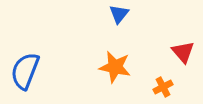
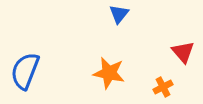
orange star: moved 6 px left, 6 px down
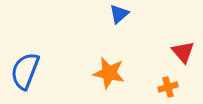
blue triangle: rotated 10 degrees clockwise
orange cross: moved 5 px right; rotated 12 degrees clockwise
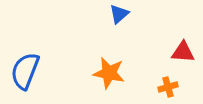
red triangle: rotated 45 degrees counterclockwise
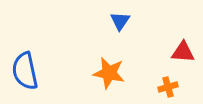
blue triangle: moved 1 px right, 7 px down; rotated 15 degrees counterclockwise
blue semicircle: rotated 33 degrees counterclockwise
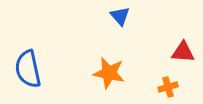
blue triangle: moved 5 px up; rotated 15 degrees counterclockwise
blue semicircle: moved 3 px right, 2 px up
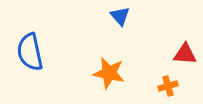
red triangle: moved 2 px right, 2 px down
blue semicircle: moved 2 px right, 17 px up
orange cross: moved 1 px up
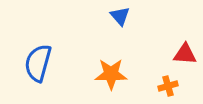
blue semicircle: moved 8 px right, 11 px down; rotated 27 degrees clockwise
orange star: moved 2 px right, 1 px down; rotated 12 degrees counterclockwise
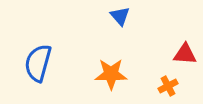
orange cross: rotated 12 degrees counterclockwise
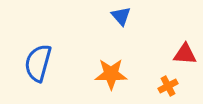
blue triangle: moved 1 px right
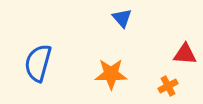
blue triangle: moved 1 px right, 2 px down
